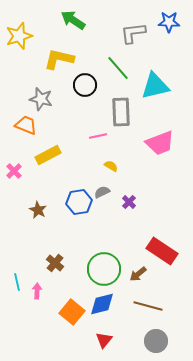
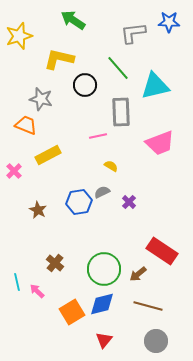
pink arrow: rotated 49 degrees counterclockwise
orange square: rotated 20 degrees clockwise
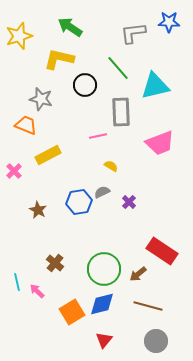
green arrow: moved 3 px left, 7 px down
